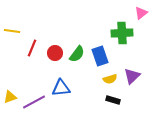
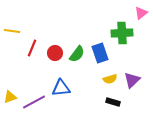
blue rectangle: moved 3 px up
purple triangle: moved 4 px down
black rectangle: moved 2 px down
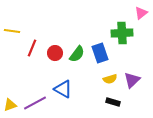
blue triangle: moved 2 px right, 1 px down; rotated 36 degrees clockwise
yellow triangle: moved 8 px down
purple line: moved 1 px right, 1 px down
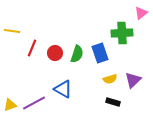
green semicircle: rotated 18 degrees counterclockwise
purple triangle: moved 1 px right
purple line: moved 1 px left
